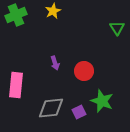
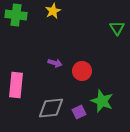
green cross: rotated 30 degrees clockwise
purple arrow: rotated 56 degrees counterclockwise
red circle: moved 2 px left
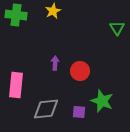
purple arrow: rotated 104 degrees counterclockwise
red circle: moved 2 px left
gray diamond: moved 5 px left, 1 px down
purple square: rotated 32 degrees clockwise
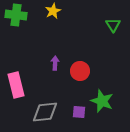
green triangle: moved 4 px left, 3 px up
pink rectangle: rotated 20 degrees counterclockwise
gray diamond: moved 1 px left, 3 px down
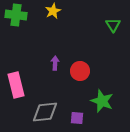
purple square: moved 2 px left, 6 px down
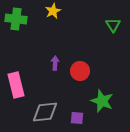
green cross: moved 4 px down
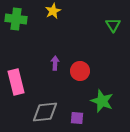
pink rectangle: moved 3 px up
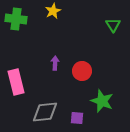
red circle: moved 2 px right
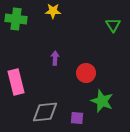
yellow star: rotated 28 degrees clockwise
purple arrow: moved 5 px up
red circle: moved 4 px right, 2 px down
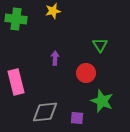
yellow star: rotated 14 degrees counterclockwise
green triangle: moved 13 px left, 20 px down
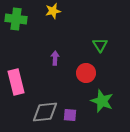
purple square: moved 7 px left, 3 px up
